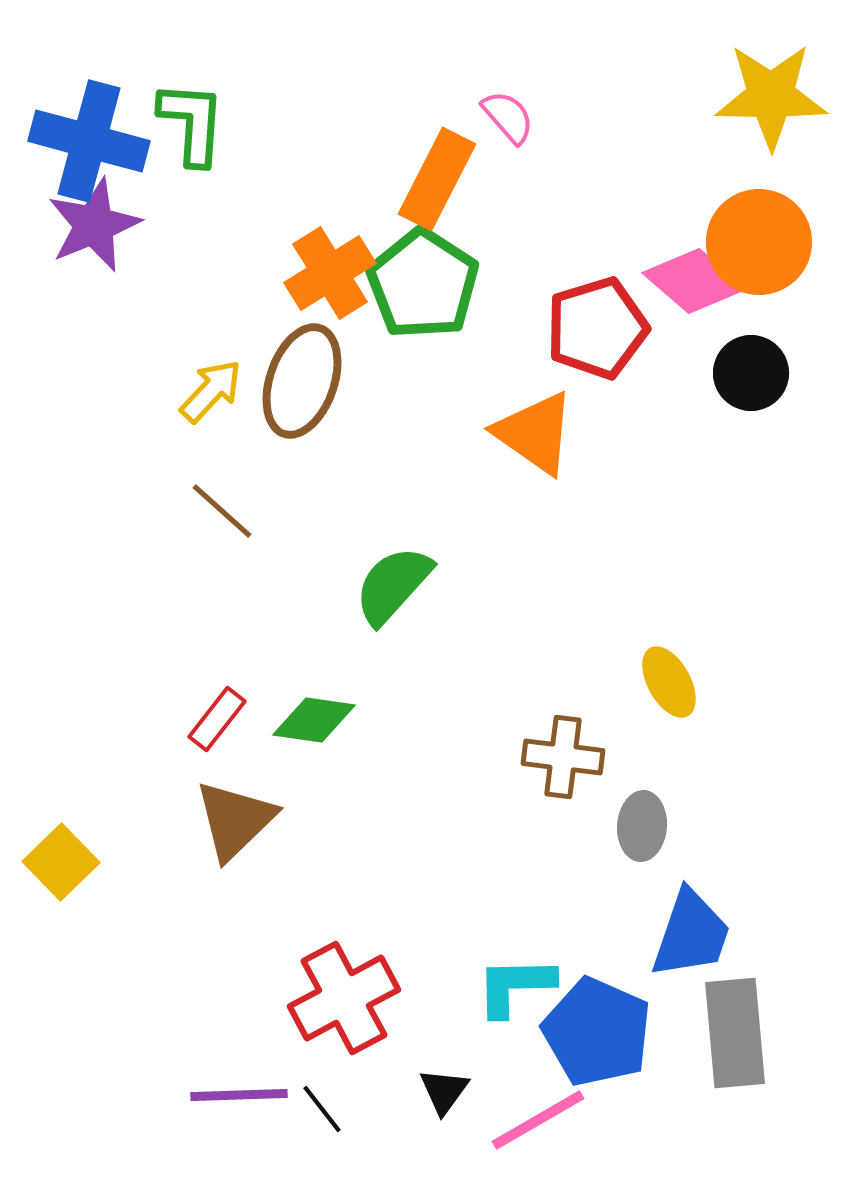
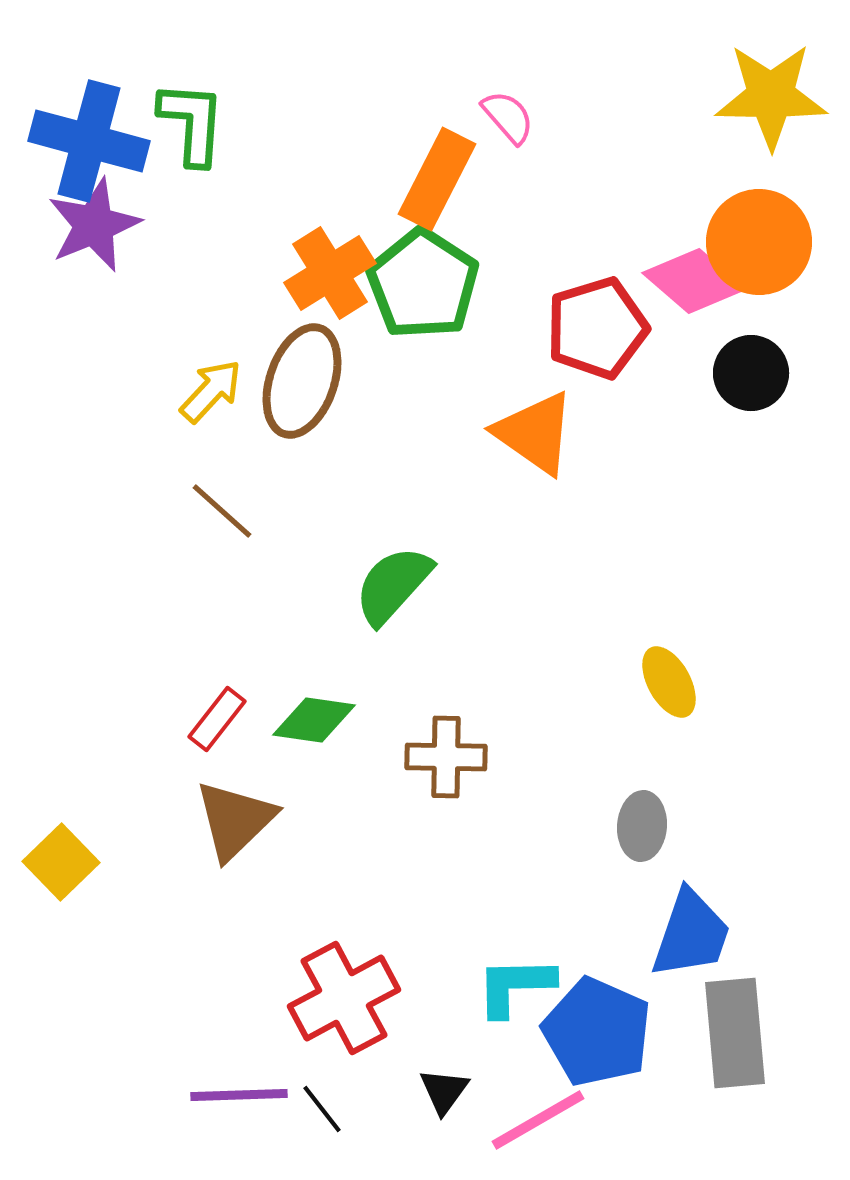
brown cross: moved 117 px left; rotated 6 degrees counterclockwise
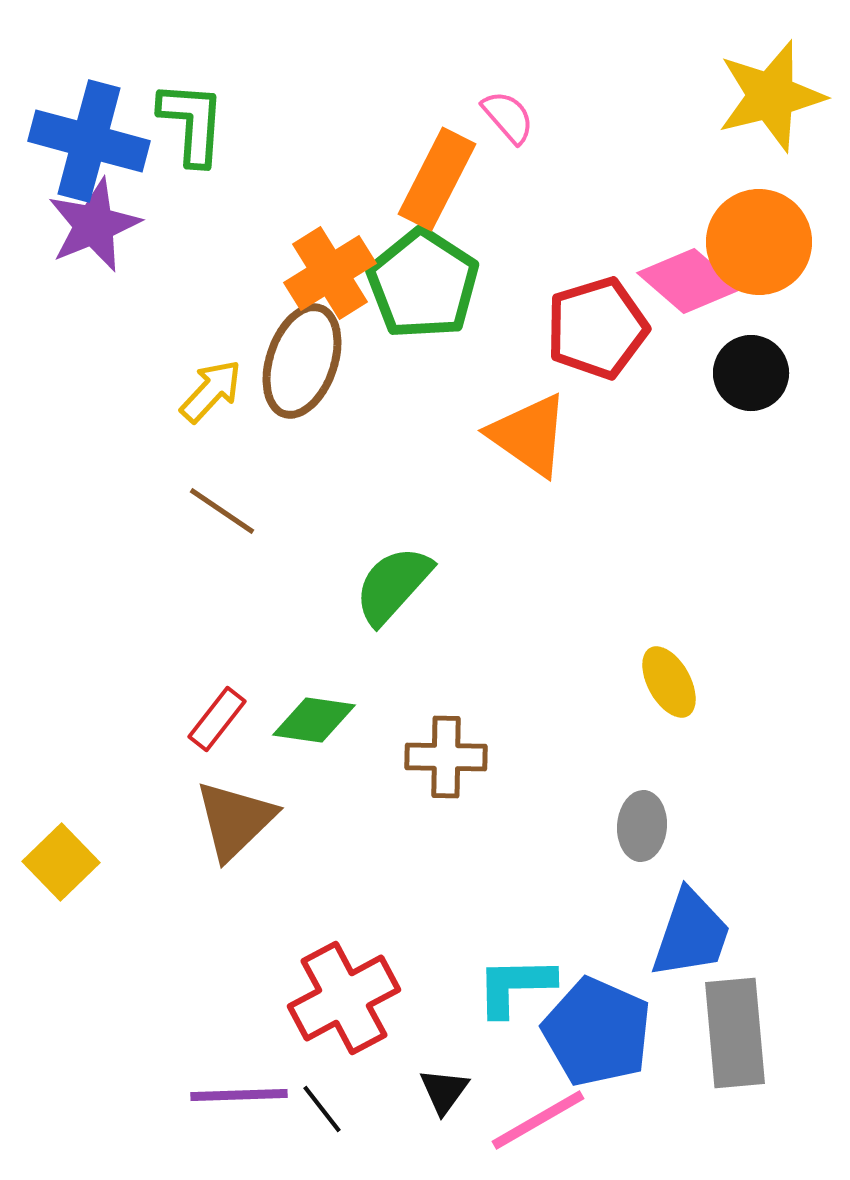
yellow star: rotated 15 degrees counterclockwise
pink diamond: moved 5 px left
brown ellipse: moved 20 px up
orange triangle: moved 6 px left, 2 px down
brown line: rotated 8 degrees counterclockwise
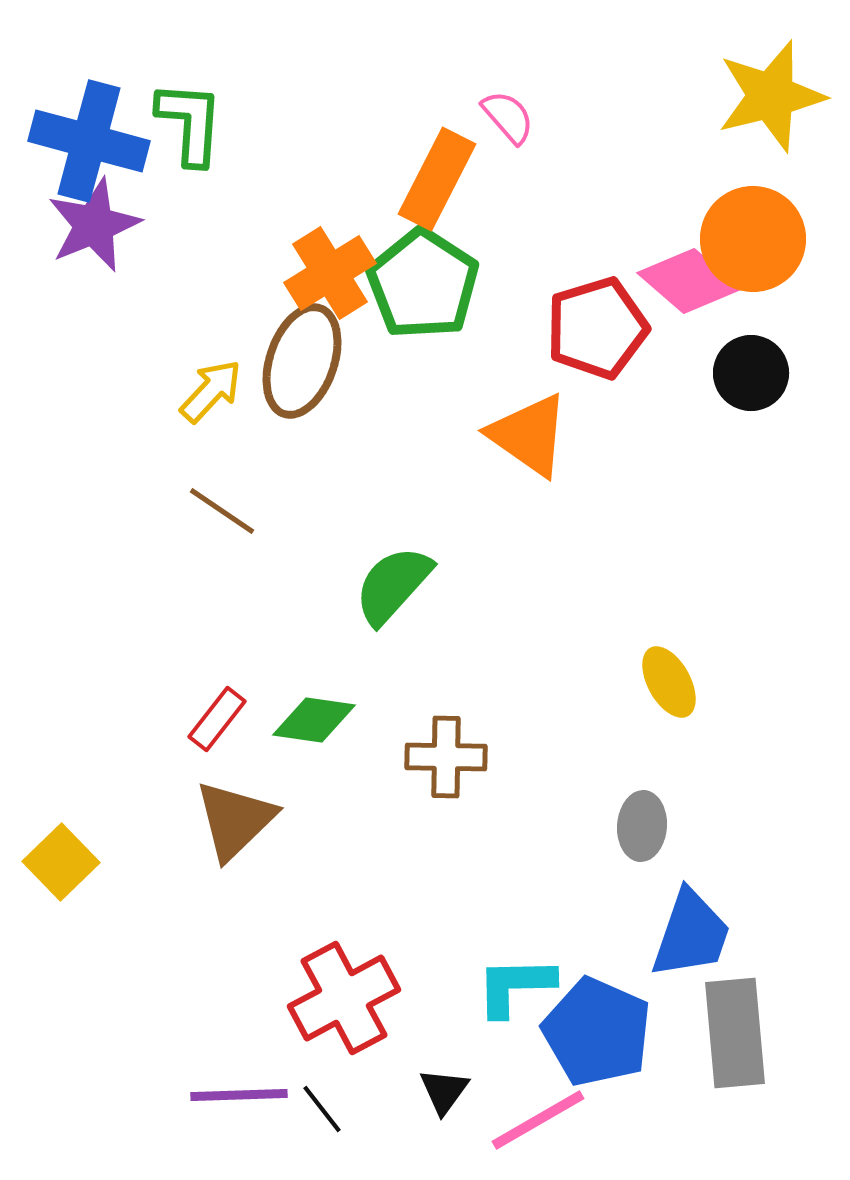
green L-shape: moved 2 px left
orange circle: moved 6 px left, 3 px up
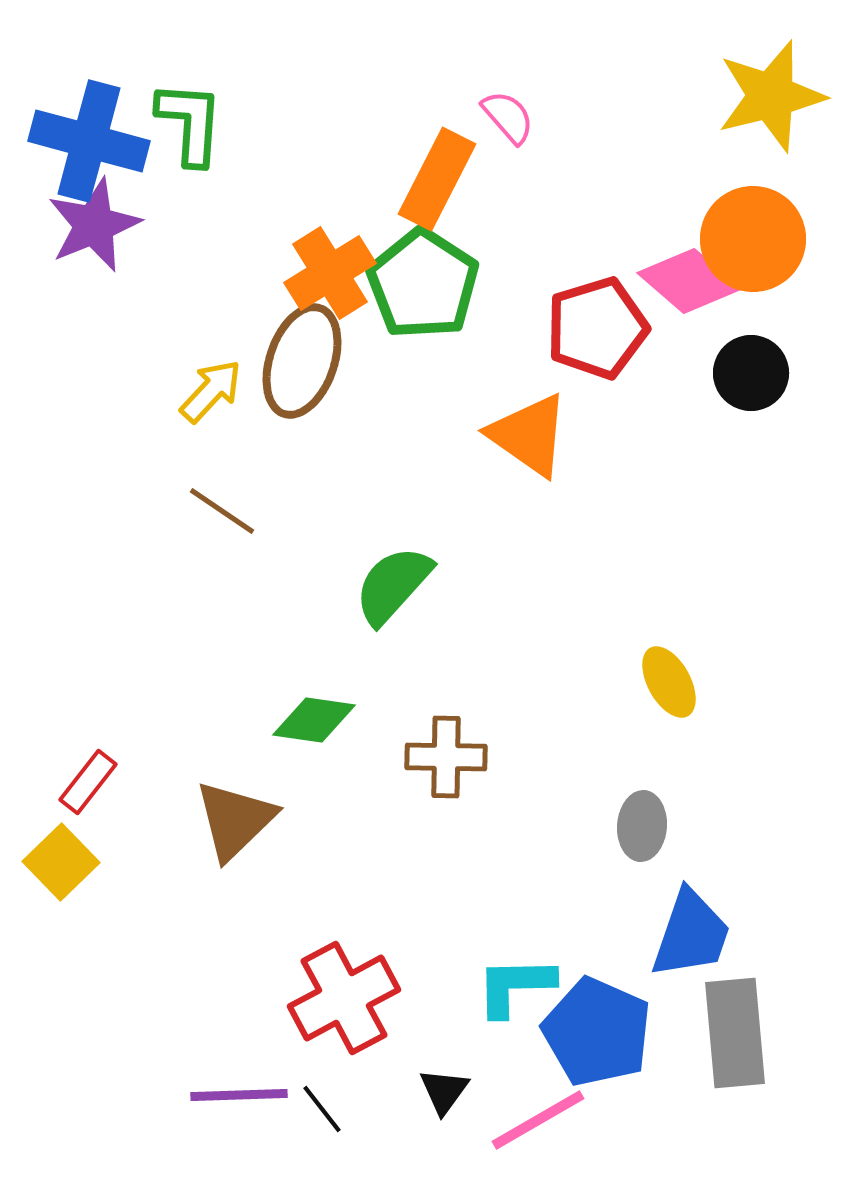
red rectangle: moved 129 px left, 63 px down
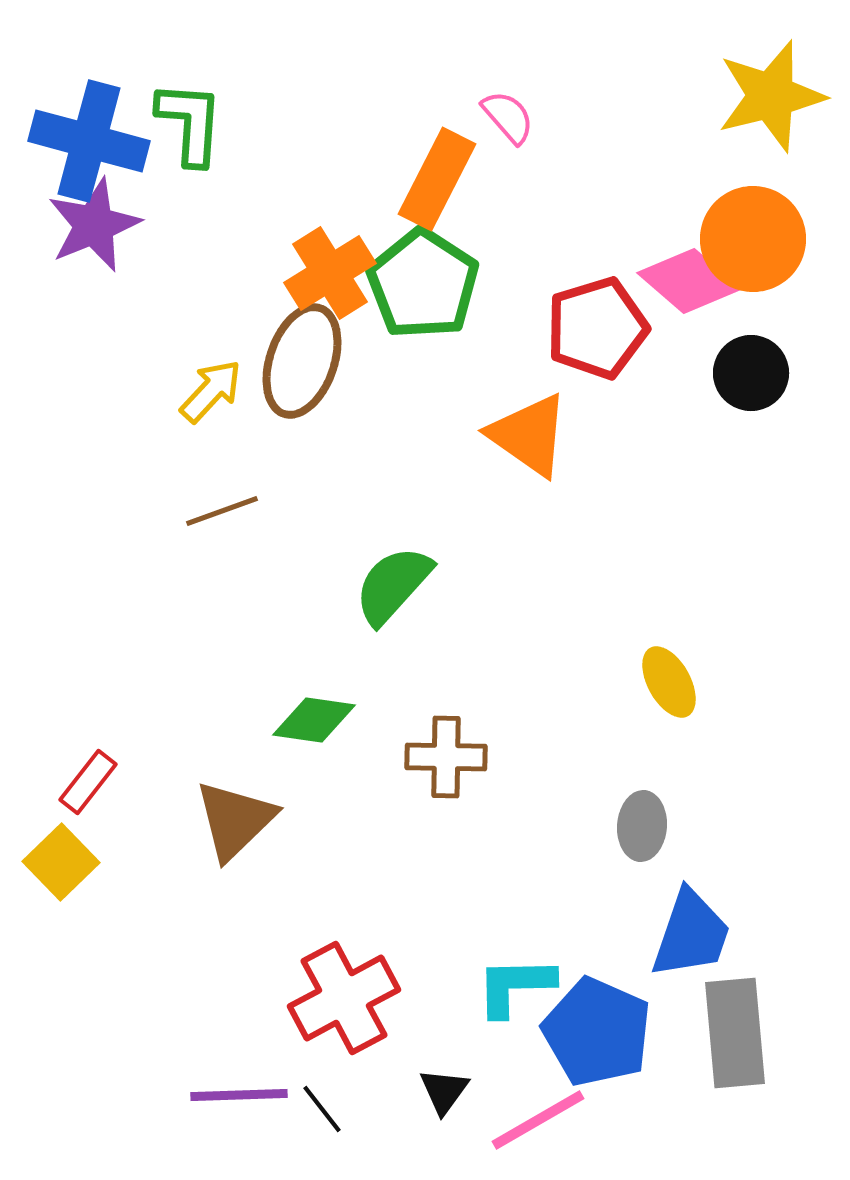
brown line: rotated 54 degrees counterclockwise
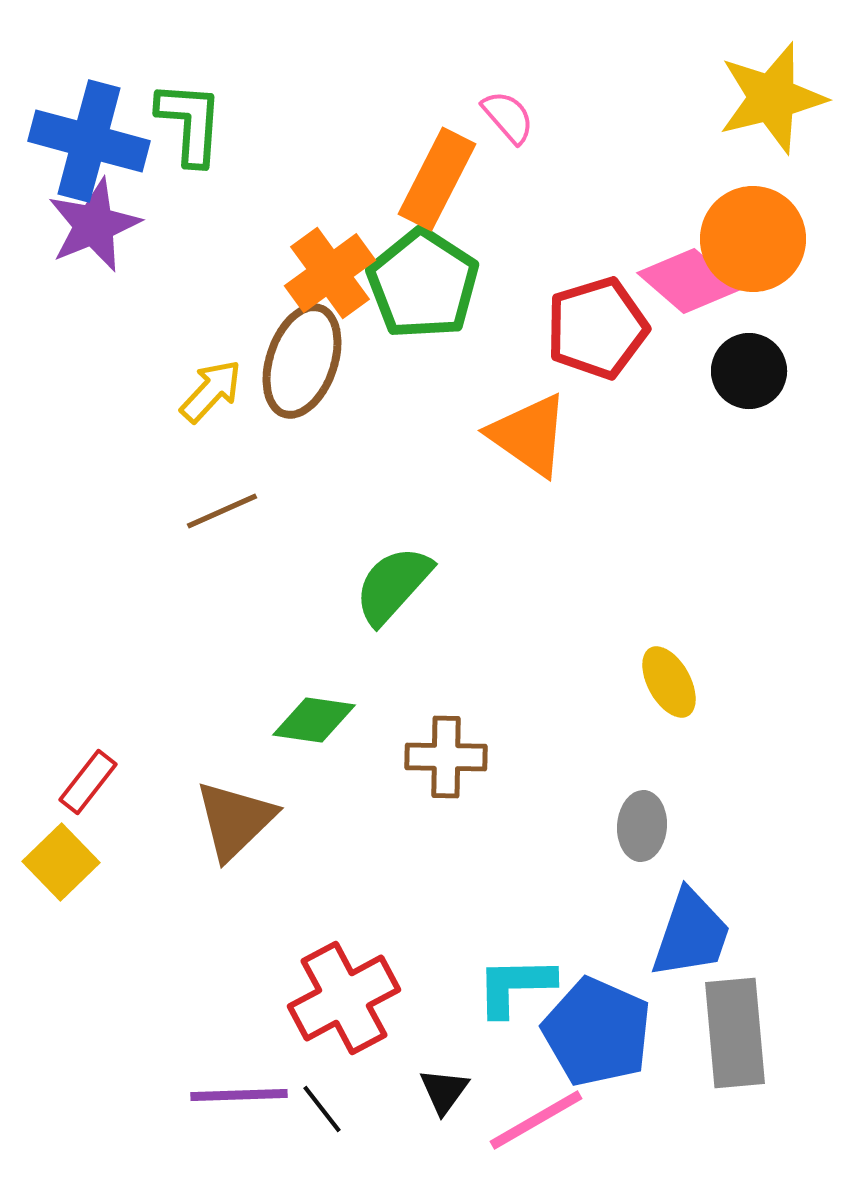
yellow star: moved 1 px right, 2 px down
orange cross: rotated 4 degrees counterclockwise
black circle: moved 2 px left, 2 px up
brown line: rotated 4 degrees counterclockwise
pink line: moved 2 px left
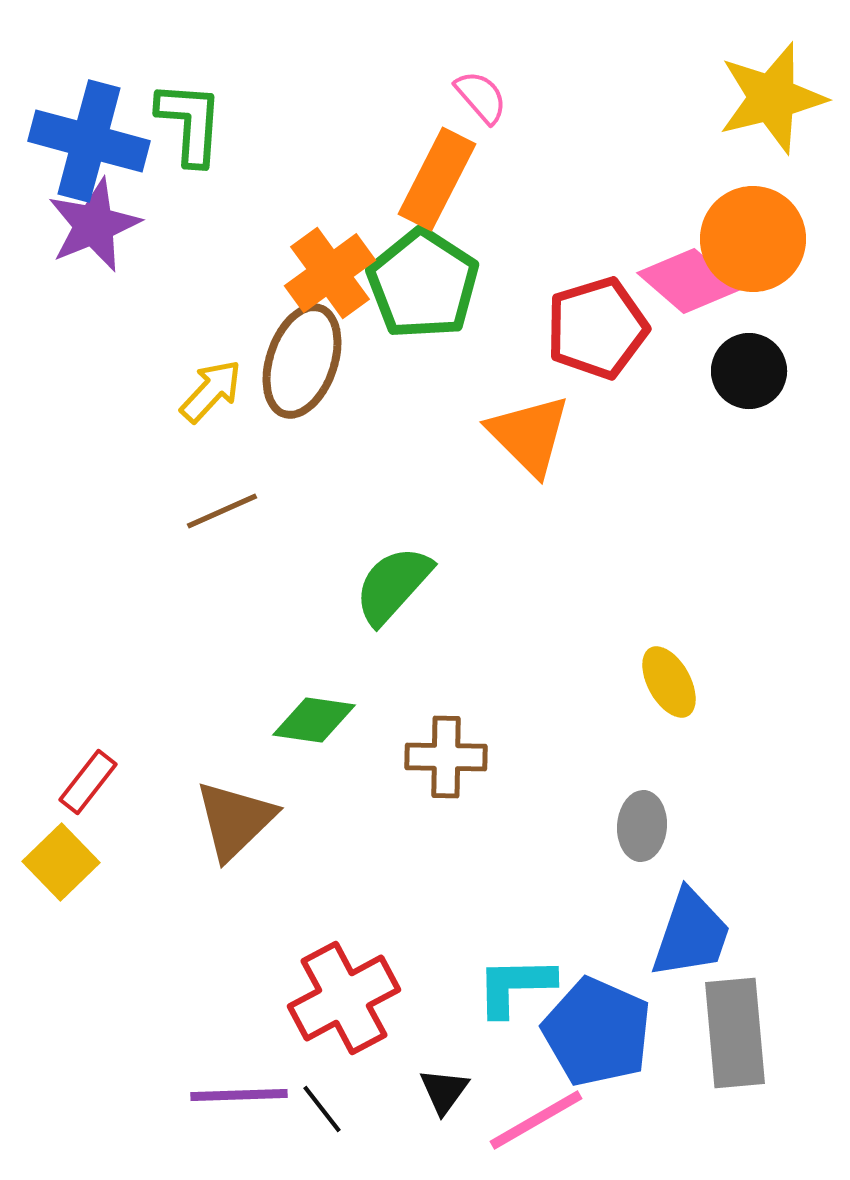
pink semicircle: moved 27 px left, 20 px up
orange triangle: rotated 10 degrees clockwise
